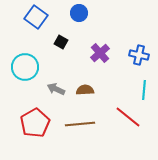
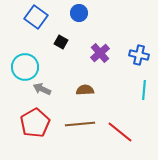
gray arrow: moved 14 px left
red line: moved 8 px left, 15 px down
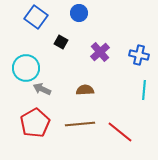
purple cross: moved 1 px up
cyan circle: moved 1 px right, 1 px down
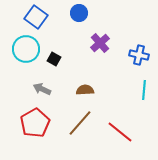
black square: moved 7 px left, 17 px down
purple cross: moved 9 px up
cyan circle: moved 19 px up
brown line: moved 1 px up; rotated 44 degrees counterclockwise
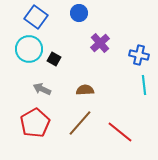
cyan circle: moved 3 px right
cyan line: moved 5 px up; rotated 12 degrees counterclockwise
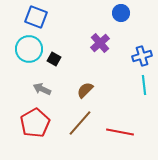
blue circle: moved 42 px right
blue square: rotated 15 degrees counterclockwise
blue cross: moved 3 px right, 1 px down; rotated 30 degrees counterclockwise
brown semicircle: rotated 42 degrees counterclockwise
red line: rotated 28 degrees counterclockwise
